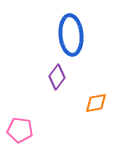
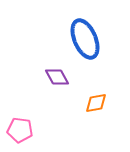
blue ellipse: moved 14 px right, 4 px down; rotated 18 degrees counterclockwise
purple diamond: rotated 65 degrees counterclockwise
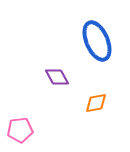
blue ellipse: moved 12 px right, 2 px down
pink pentagon: rotated 15 degrees counterclockwise
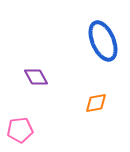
blue ellipse: moved 6 px right
purple diamond: moved 21 px left
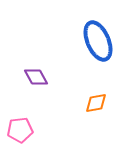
blue ellipse: moved 5 px left
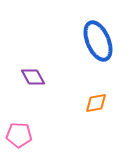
purple diamond: moved 3 px left
pink pentagon: moved 1 px left, 5 px down; rotated 10 degrees clockwise
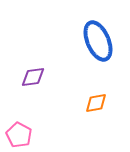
purple diamond: rotated 70 degrees counterclockwise
pink pentagon: rotated 25 degrees clockwise
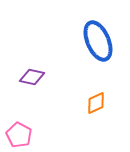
purple diamond: moved 1 px left; rotated 20 degrees clockwise
orange diamond: rotated 15 degrees counterclockwise
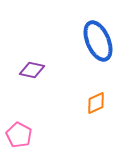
purple diamond: moved 7 px up
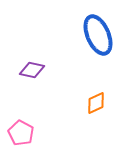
blue ellipse: moved 6 px up
pink pentagon: moved 2 px right, 2 px up
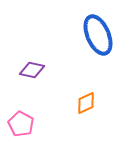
orange diamond: moved 10 px left
pink pentagon: moved 9 px up
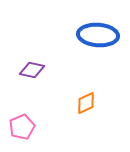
blue ellipse: rotated 63 degrees counterclockwise
pink pentagon: moved 1 px right, 3 px down; rotated 20 degrees clockwise
